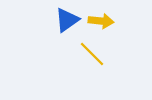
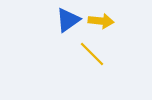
blue triangle: moved 1 px right
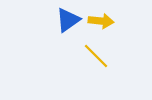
yellow line: moved 4 px right, 2 px down
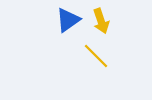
yellow arrow: rotated 65 degrees clockwise
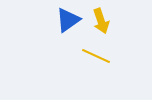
yellow line: rotated 20 degrees counterclockwise
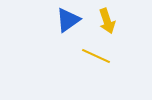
yellow arrow: moved 6 px right
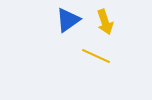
yellow arrow: moved 2 px left, 1 px down
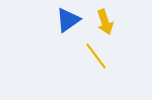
yellow line: rotated 28 degrees clockwise
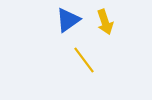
yellow line: moved 12 px left, 4 px down
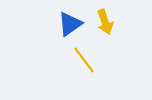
blue triangle: moved 2 px right, 4 px down
